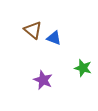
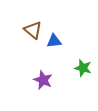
blue triangle: moved 3 px down; rotated 28 degrees counterclockwise
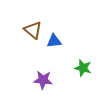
purple star: rotated 18 degrees counterclockwise
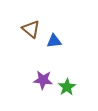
brown triangle: moved 2 px left, 1 px up
green star: moved 16 px left, 19 px down; rotated 24 degrees clockwise
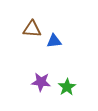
brown triangle: moved 1 px right; rotated 36 degrees counterclockwise
purple star: moved 2 px left, 2 px down
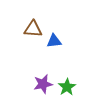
brown triangle: moved 1 px right
purple star: moved 2 px right, 2 px down; rotated 18 degrees counterclockwise
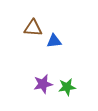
brown triangle: moved 1 px up
green star: rotated 24 degrees clockwise
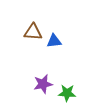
brown triangle: moved 4 px down
green star: moved 6 px down; rotated 12 degrees clockwise
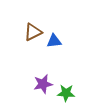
brown triangle: rotated 30 degrees counterclockwise
green star: moved 1 px left
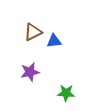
purple star: moved 13 px left, 12 px up
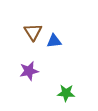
brown triangle: rotated 36 degrees counterclockwise
purple star: moved 1 px left, 1 px up
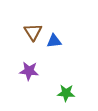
purple star: rotated 18 degrees clockwise
